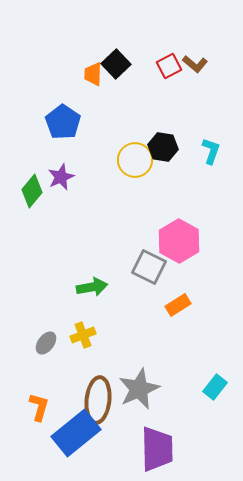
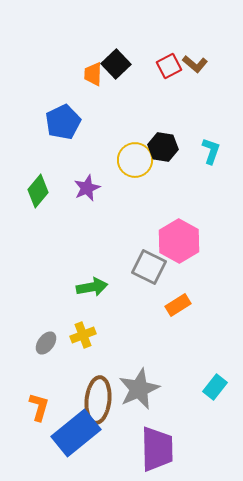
blue pentagon: rotated 12 degrees clockwise
purple star: moved 26 px right, 11 px down
green diamond: moved 6 px right
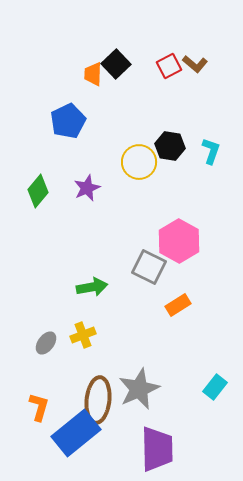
blue pentagon: moved 5 px right, 1 px up
black hexagon: moved 7 px right, 1 px up
yellow circle: moved 4 px right, 2 px down
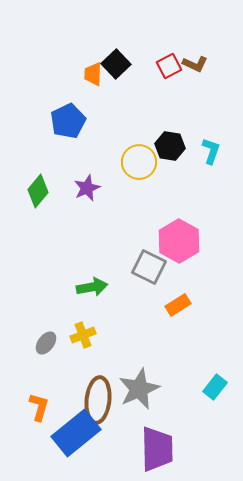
brown L-shape: rotated 15 degrees counterclockwise
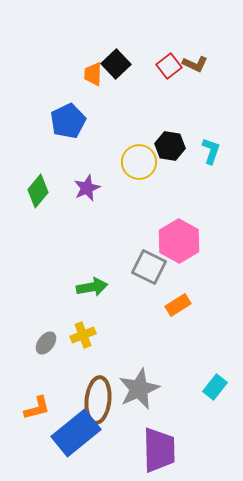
red square: rotated 10 degrees counterclockwise
orange L-shape: moved 2 px left, 1 px down; rotated 60 degrees clockwise
purple trapezoid: moved 2 px right, 1 px down
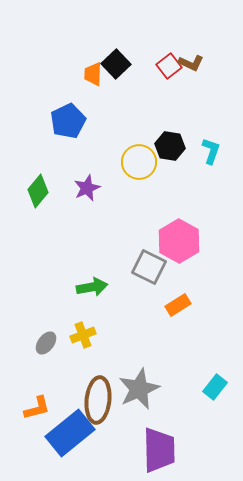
brown L-shape: moved 4 px left, 1 px up
blue rectangle: moved 6 px left
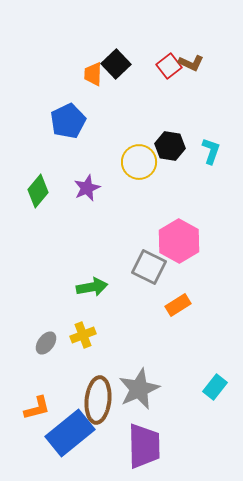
purple trapezoid: moved 15 px left, 4 px up
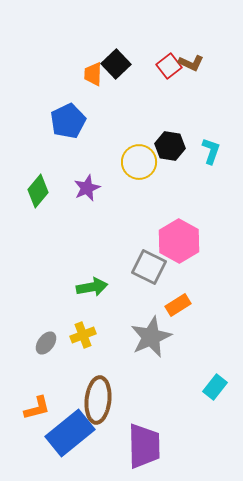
gray star: moved 12 px right, 52 px up
